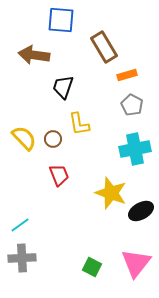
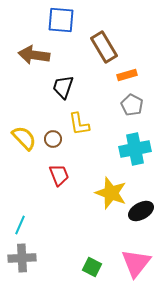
cyan line: rotated 30 degrees counterclockwise
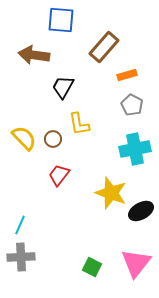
brown rectangle: rotated 72 degrees clockwise
black trapezoid: rotated 10 degrees clockwise
red trapezoid: rotated 120 degrees counterclockwise
gray cross: moved 1 px left, 1 px up
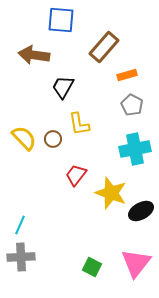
red trapezoid: moved 17 px right
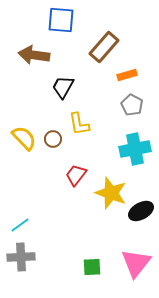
cyan line: rotated 30 degrees clockwise
green square: rotated 30 degrees counterclockwise
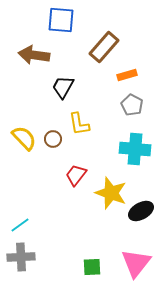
cyan cross: rotated 16 degrees clockwise
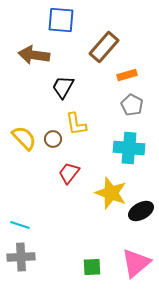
yellow L-shape: moved 3 px left
cyan cross: moved 6 px left, 1 px up
red trapezoid: moved 7 px left, 2 px up
cyan line: rotated 54 degrees clockwise
pink triangle: rotated 12 degrees clockwise
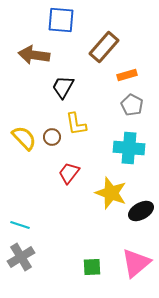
brown circle: moved 1 px left, 2 px up
gray cross: rotated 28 degrees counterclockwise
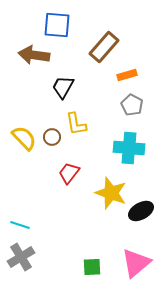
blue square: moved 4 px left, 5 px down
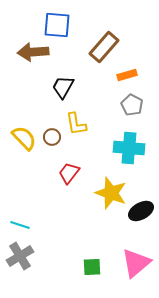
brown arrow: moved 1 px left, 3 px up; rotated 12 degrees counterclockwise
gray cross: moved 1 px left, 1 px up
